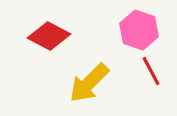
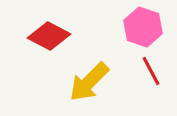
pink hexagon: moved 4 px right, 3 px up
yellow arrow: moved 1 px up
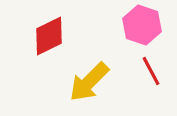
pink hexagon: moved 1 px left, 2 px up
red diamond: rotated 54 degrees counterclockwise
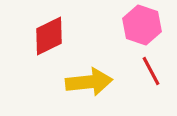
yellow arrow: rotated 141 degrees counterclockwise
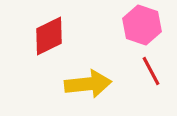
yellow arrow: moved 1 px left, 2 px down
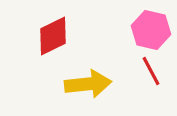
pink hexagon: moved 9 px right, 5 px down; rotated 6 degrees counterclockwise
red diamond: moved 4 px right
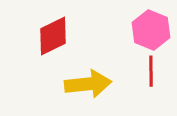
pink hexagon: rotated 9 degrees clockwise
red line: rotated 28 degrees clockwise
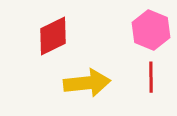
red line: moved 6 px down
yellow arrow: moved 1 px left, 1 px up
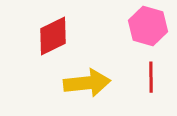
pink hexagon: moved 3 px left, 4 px up; rotated 6 degrees counterclockwise
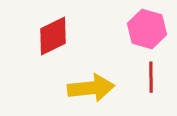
pink hexagon: moved 1 px left, 3 px down
yellow arrow: moved 4 px right, 5 px down
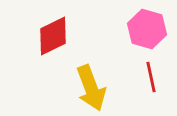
red line: rotated 12 degrees counterclockwise
yellow arrow: rotated 75 degrees clockwise
